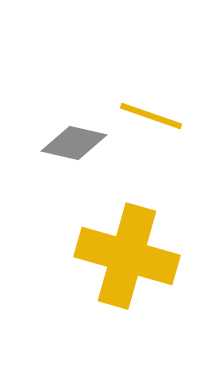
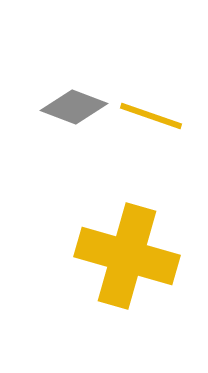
gray diamond: moved 36 px up; rotated 8 degrees clockwise
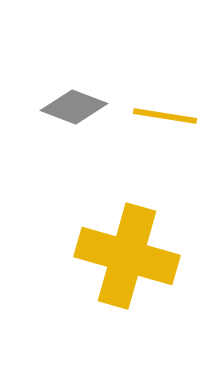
yellow line: moved 14 px right; rotated 10 degrees counterclockwise
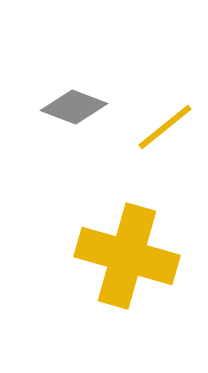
yellow line: moved 11 px down; rotated 48 degrees counterclockwise
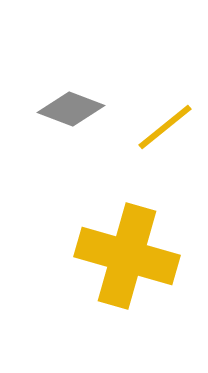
gray diamond: moved 3 px left, 2 px down
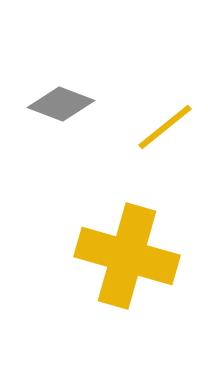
gray diamond: moved 10 px left, 5 px up
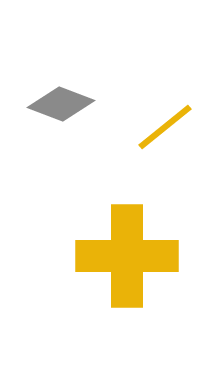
yellow cross: rotated 16 degrees counterclockwise
